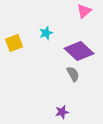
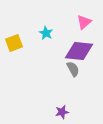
pink triangle: moved 11 px down
cyan star: rotated 24 degrees counterclockwise
purple diamond: rotated 36 degrees counterclockwise
gray semicircle: moved 5 px up
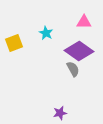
pink triangle: rotated 42 degrees clockwise
purple diamond: rotated 28 degrees clockwise
purple star: moved 2 px left, 1 px down
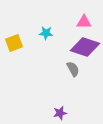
cyan star: rotated 24 degrees counterclockwise
purple diamond: moved 6 px right, 4 px up; rotated 16 degrees counterclockwise
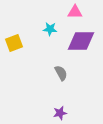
pink triangle: moved 9 px left, 10 px up
cyan star: moved 4 px right, 4 px up
purple diamond: moved 4 px left, 6 px up; rotated 20 degrees counterclockwise
gray semicircle: moved 12 px left, 4 px down
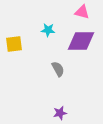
pink triangle: moved 7 px right; rotated 14 degrees clockwise
cyan star: moved 2 px left, 1 px down
yellow square: moved 1 px down; rotated 12 degrees clockwise
gray semicircle: moved 3 px left, 4 px up
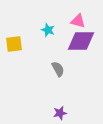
pink triangle: moved 4 px left, 9 px down
cyan star: rotated 16 degrees clockwise
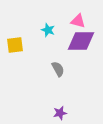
yellow square: moved 1 px right, 1 px down
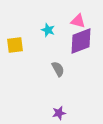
purple diamond: rotated 20 degrees counterclockwise
purple star: moved 1 px left
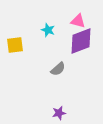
gray semicircle: rotated 77 degrees clockwise
